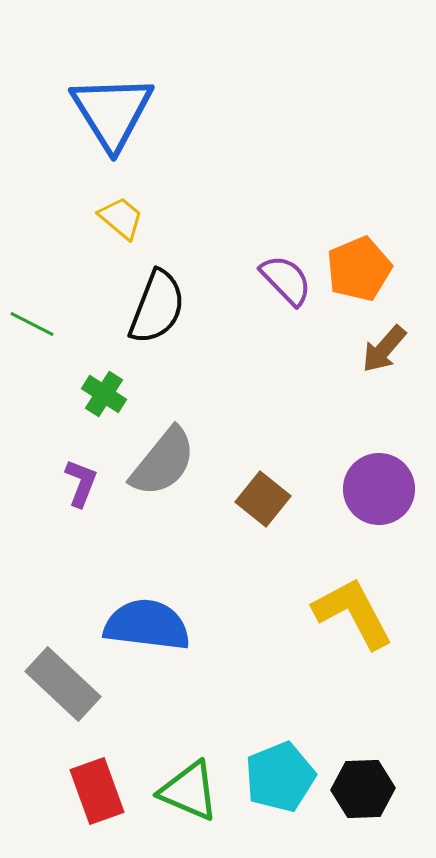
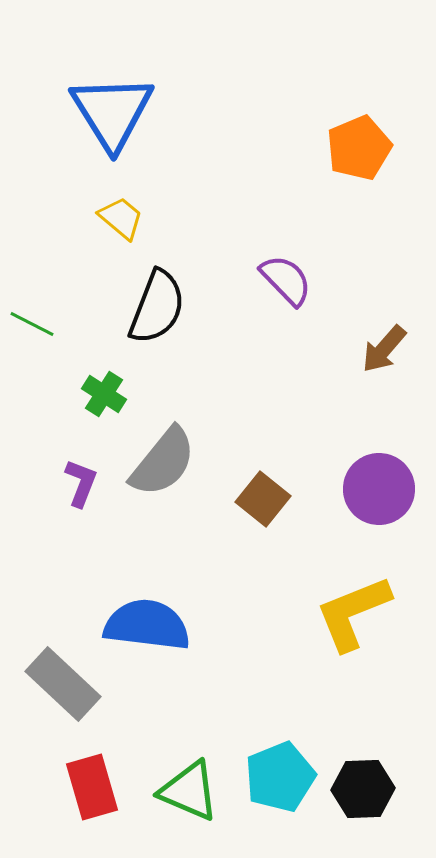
orange pentagon: moved 121 px up
yellow L-shape: rotated 84 degrees counterclockwise
red rectangle: moved 5 px left, 4 px up; rotated 4 degrees clockwise
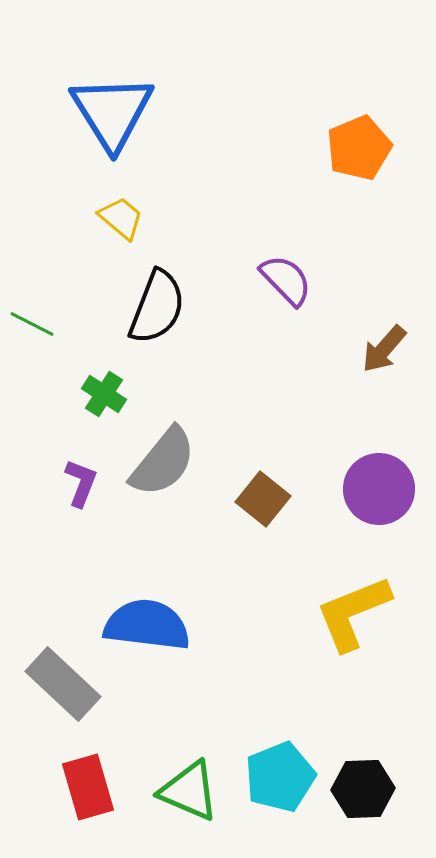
red rectangle: moved 4 px left
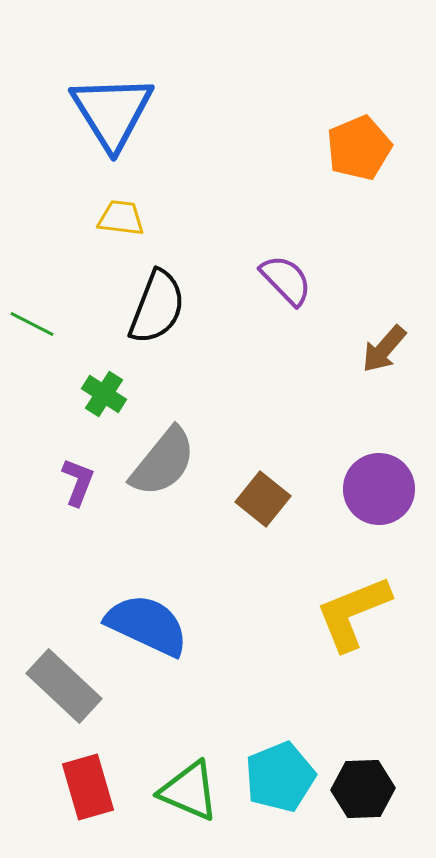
yellow trapezoid: rotated 33 degrees counterclockwise
purple L-shape: moved 3 px left, 1 px up
blue semicircle: rotated 18 degrees clockwise
gray rectangle: moved 1 px right, 2 px down
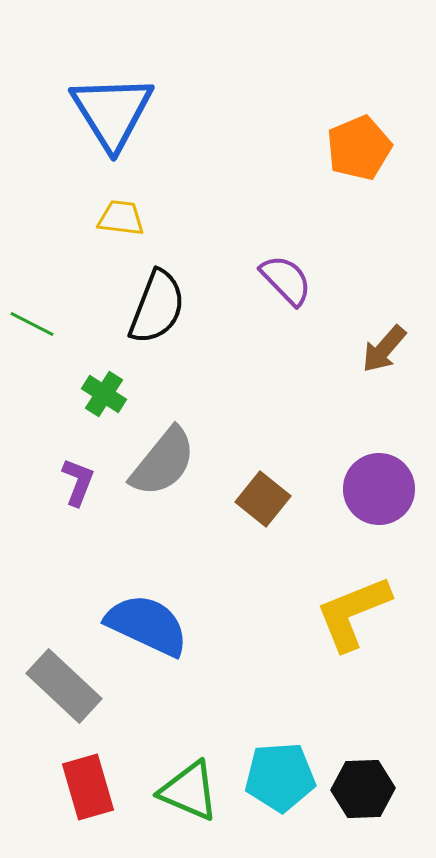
cyan pentagon: rotated 18 degrees clockwise
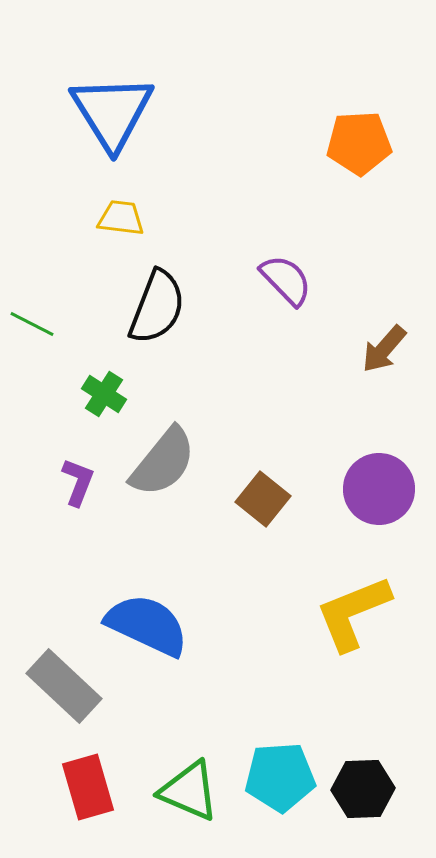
orange pentagon: moved 5 px up; rotated 20 degrees clockwise
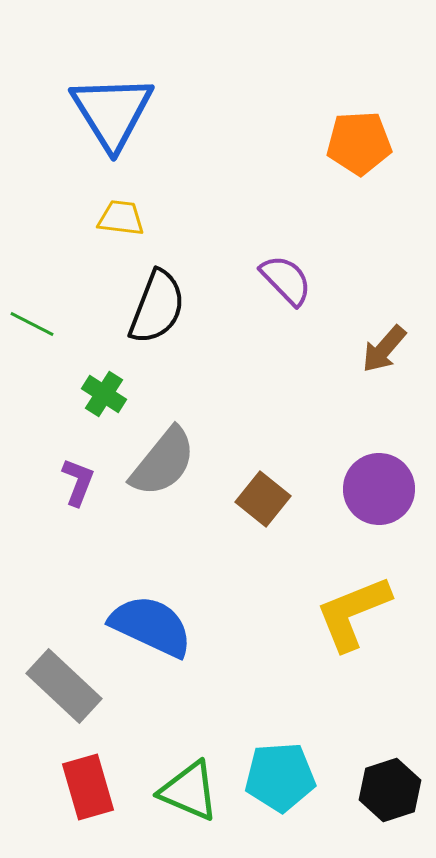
blue semicircle: moved 4 px right, 1 px down
black hexagon: moved 27 px right, 1 px down; rotated 16 degrees counterclockwise
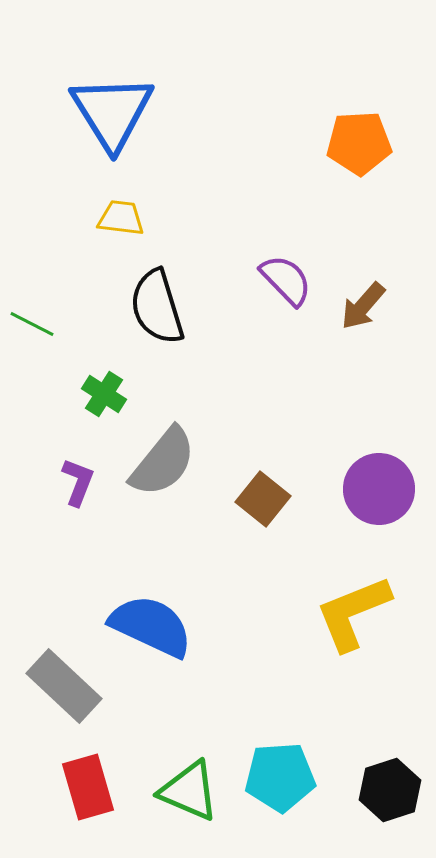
black semicircle: rotated 142 degrees clockwise
brown arrow: moved 21 px left, 43 px up
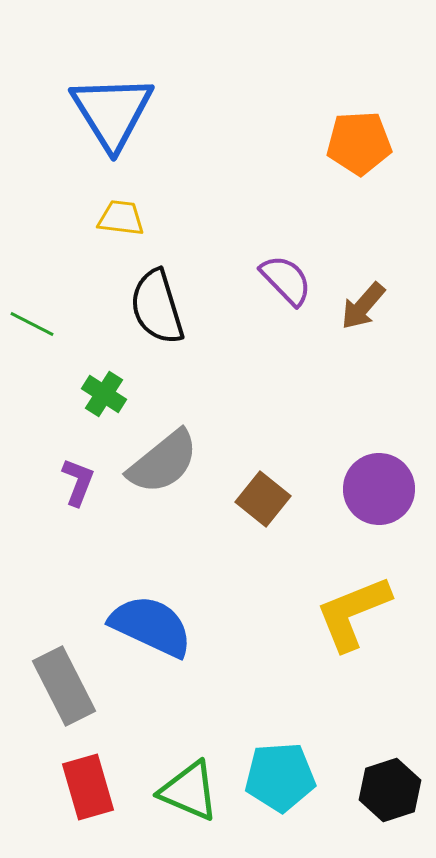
gray semicircle: rotated 12 degrees clockwise
gray rectangle: rotated 20 degrees clockwise
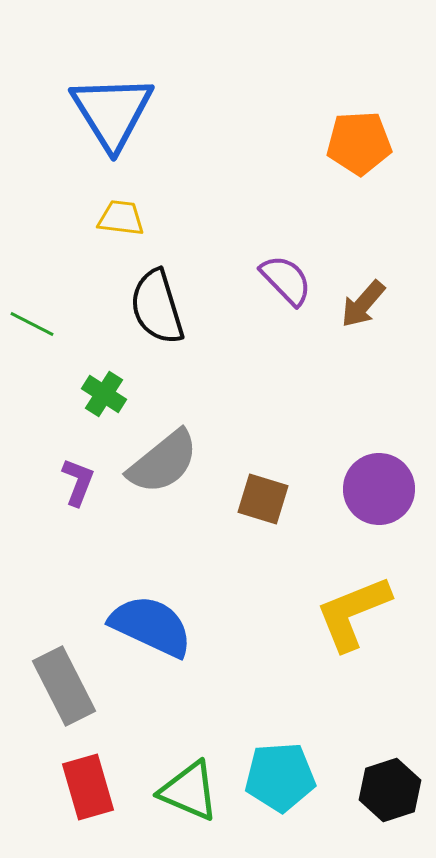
brown arrow: moved 2 px up
brown square: rotated 22 degrees counterclockwise
